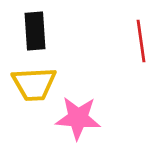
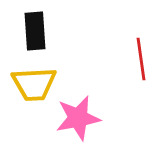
red line: moved 18 px down
pink star: rotated 15 degrees counterclockwise
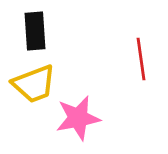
yellow trapezoid: rotated 18 degrees counterclockwise
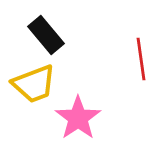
black rectangle: moved 11 px right, 4 px down; rotated 36 degrees counterclockwise
pink star: rotated 24 degrees counterclockwise
